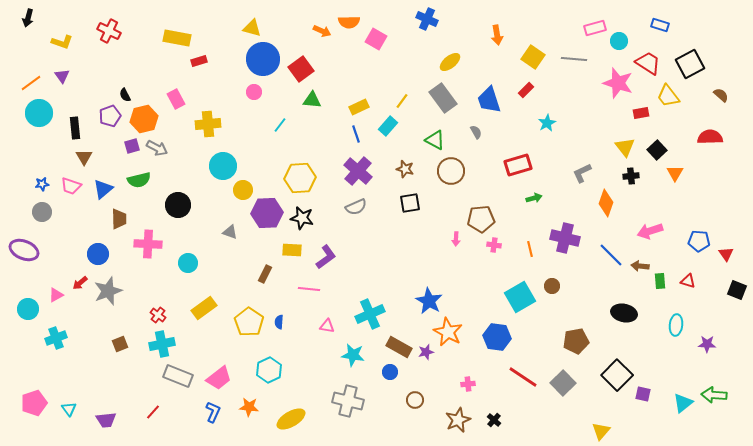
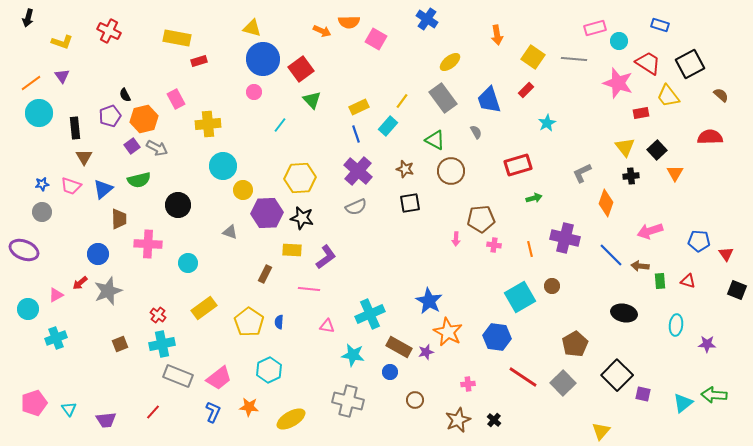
blue cross at (427, 19): rotated 10 degrees clockwise
green triangle at (312, 100): rotated 42 degrees clockwise
purple square at (132, 146): rotated 21 degrees counterclockwise
brown pentagon at (576, 341): moved 1 px left, 3 px down; rotated 20 degrees counterclockwise
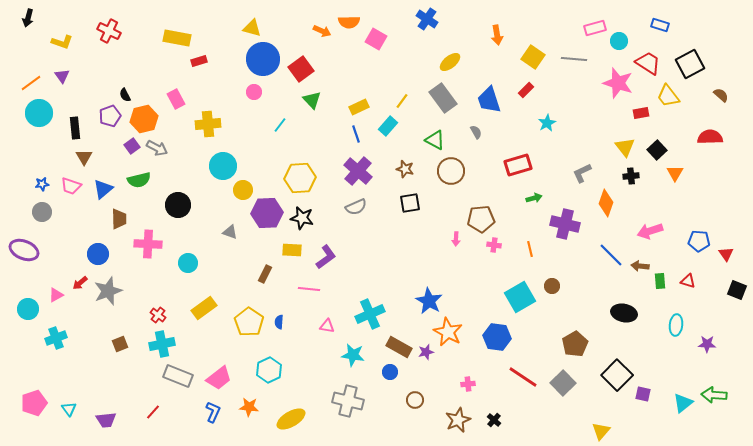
purple cross at (565, 238): moved 14 px up
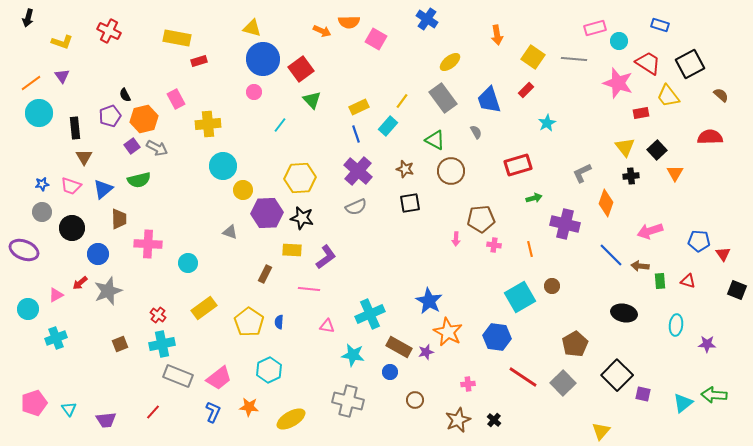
black circle at (178, 205): moved 106 px left, 23 px down
red triangle at (726, 254): moved 3 px left
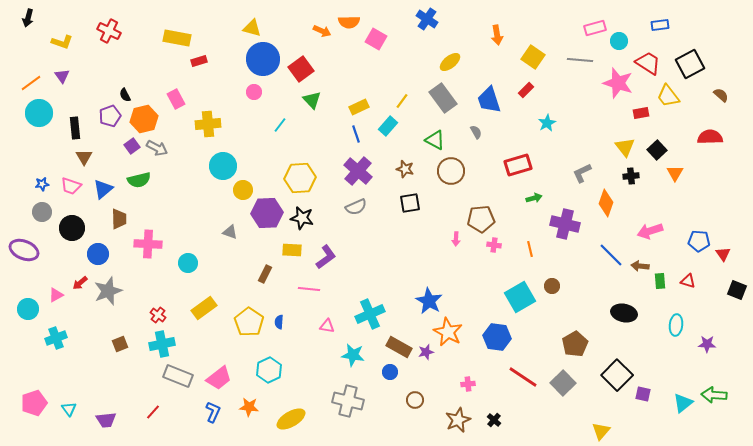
blue rectangle at (660, 25): rotated 24 degrees counterclockwise
gray line at (574, 59): moved 6 px right, 1 px down
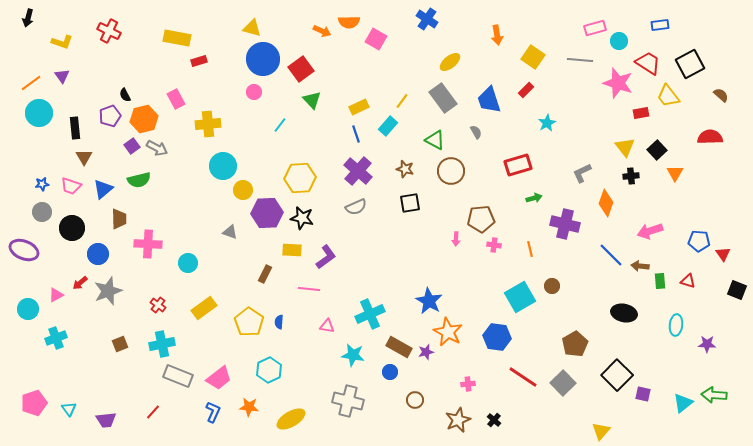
red cross at (158, 315): moved 10 px up
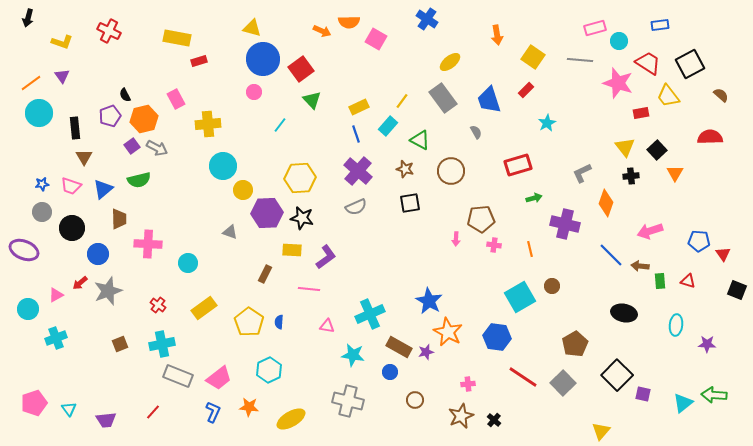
green triangle at (435, 140): moved 15 px left
brown star at (458, 420): moved 3 px right, 4 px up
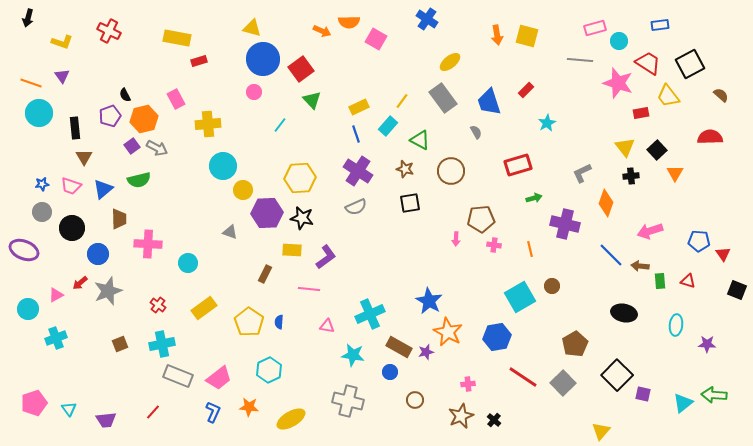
yellow square at (533, 57): moved 6 px left, 21 px up; rotated 20 degrees counterclockwise
orange line at (31, 83): rotated 55 degrees clockwise
blue trapezoid at (489, 100): moved 2 px down
purple cross at (358, 171): rotated 8 degrees counterclockwise
blue hexagon at (497, 337): rotated 16 degrees counterclockwise
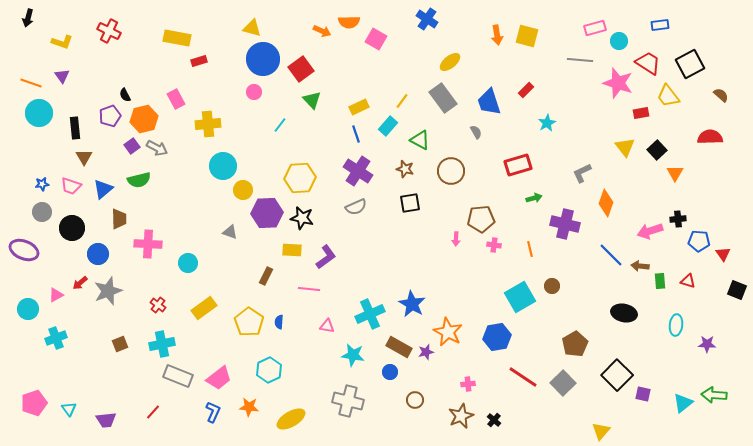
black cross at (631, 176): moved 47 px right, 43 px down
brown rectangle at (265, 274): moved 1 px right, 2 px down
blue star at (429, 301): moved 17 px left, 3 px down
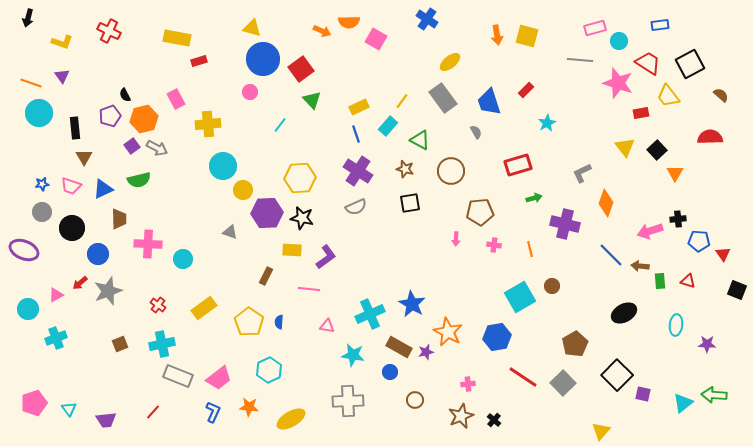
pink circle at (254, 92): moved 4 px left
blue triangle at (103, 189): rotated 15 degrees clockwise
brown pentagon at (481, 219): moved 1 px left, 7 px up
cyan circle at (188, 263): moved 5 px left, 4 px up
black ellipse at (624, 313): rotated 40 degrees counterclockwise
gray cross at (348, 401): rotated 16 degrees counterclockwise
